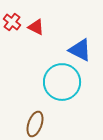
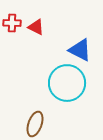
red cross: moved 1 px down; rotated 36 degrees counterclockwise
cyan circle: moved 5 px right, 1 px down
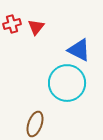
red cross: moved 1 px down; rotated 18 degrees counterclockwise
red triangle: rotated 42 degrees clockwise
blue triangle: moved 1 px left
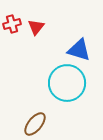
blue triangle: rotated 10 degrees counterclockwise
brown ellipse: rotated 20 degrees clockwise
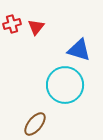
cyan circle: moved 2 px left, 2 px down
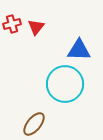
blue triangle: rotated 15 degrees counterclockwise
cyan circle: moved 1 px up
brown ellipse: moved 1 px left
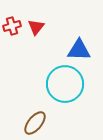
red cross: moved 2 px down
brown ellipse: moved 1 px right, 1 px up
